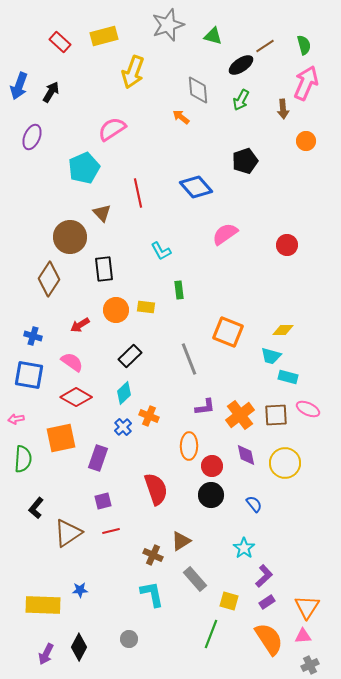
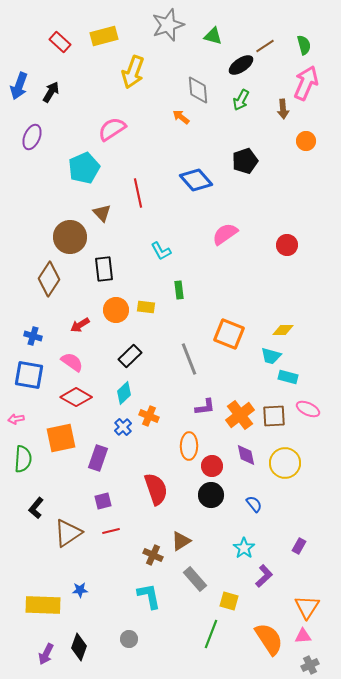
blue diamond at (196, 187): moved 7 px up
orange square at (228, 332): moved 1 px right, 2 px down
brown square at (276, 415): moved 2 px left, 1 px down
cyan L-shape at (152, 594): moved 3 px left, 2 px down
purple rectangle at (267, 602): moved 32 px right, 56 px up; rotated 28 degrees counterclockwise
black diamond at (79, 647): rotated 8 degrees counterclockwise
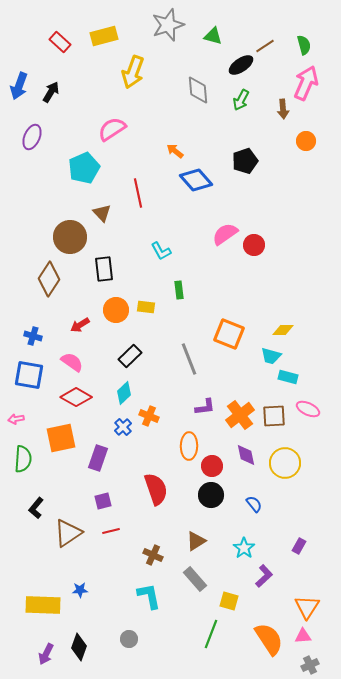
orange arrow at (181, 117): moved 6 px left, 34 px down
red circle at (287, 245): moved 33 px left
brown triangle at (181, 541): moved 15 px right
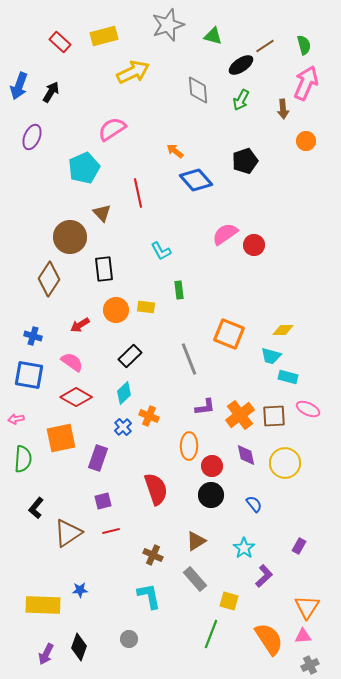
yellow arrow at (133, 72): rotated 136 degrees counterclockwise
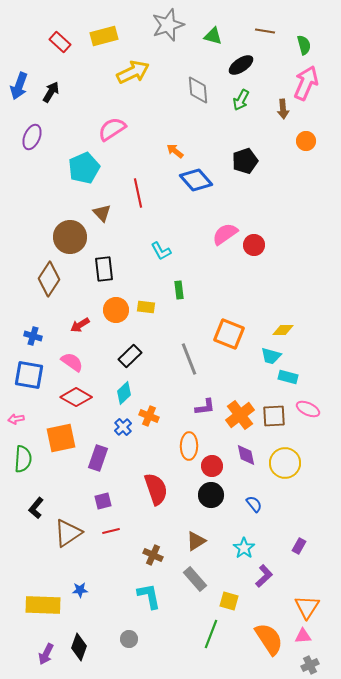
brown line at (265, 46): moved 15 px up; rotated 42 degrees clockwise
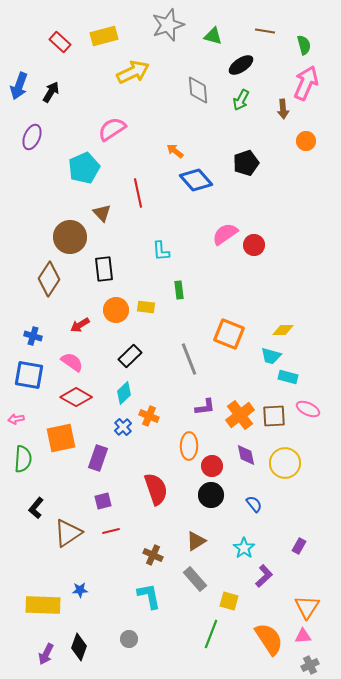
black pentagon at (245, 161): moved 1 px right, 2 px down
cyan L-shape at (161, 251): rotated 25 degrees clockwise
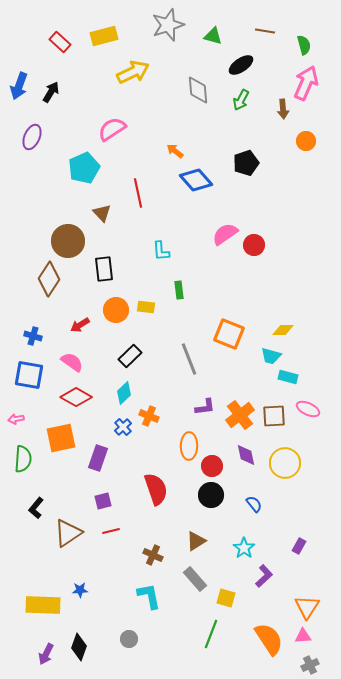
brown circle at (70, 237): moved 2 px left, 4 px down
yellow square at (229, 601): moved 3 px left, 3 px up
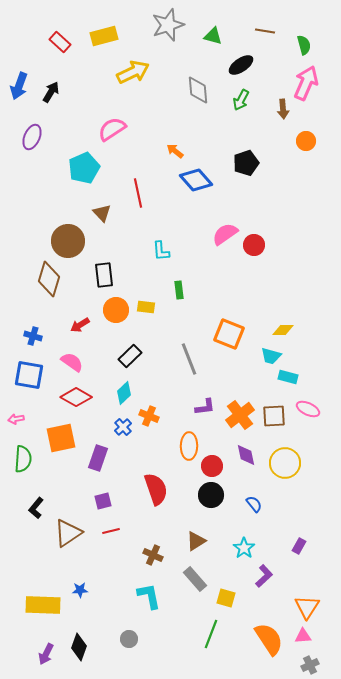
black rectangle at (104, 269): moved 6 px down
brown diamond at (49, 279): rotated 16 degrees counterclockwise
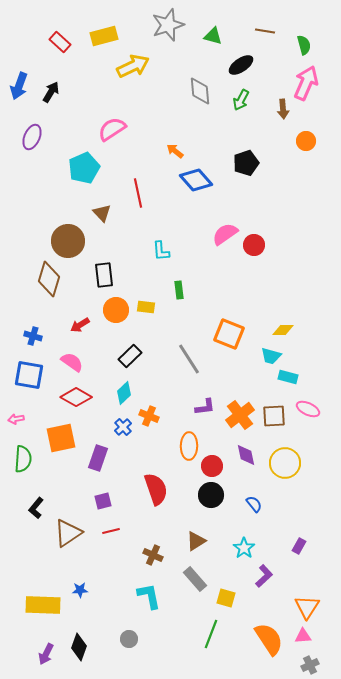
yellow arrow at (133, 72): moved 6 px up
gray diamond at (198, 90): moved 2 px right, 1 px down
gray line at (189, 359): rotated 12 degrees counterclockwise
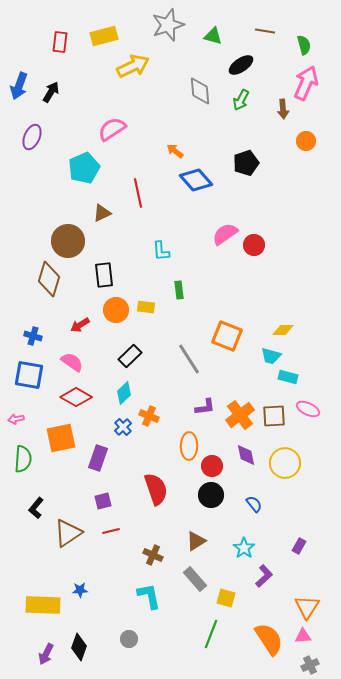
red rectangle at (60, 42): rotated 55 degrees clockwise
brown triangle at (102, 213): rotated 48 degrees clockwise
orange square at (229, 334): moved 2 px left, 2 px down
